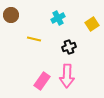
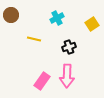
cyan cross: moved 1 px left
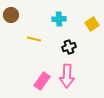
cyan cross: moved 2 px right, 1 px down; rotated 24 degrees clockwise
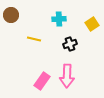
black cross: moved 1 px right, 3 px up
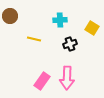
brown circle: moved 1 px left, 1 px down
cyan cross: moved 1 px right, 1 px down
yellow square: moved 4 px down; rotated 24 degrees counterclockwise
pink arrow: moved 2 px down
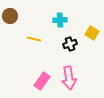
yellow square: moved 5 px down
pink arrow: moved 2 px right; rotated 10 degrees counterclockwise
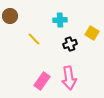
yellow line: rotated 32 degrees clockwise
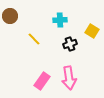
yellow square: moved 2 px up
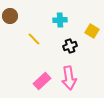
black cross: moved 2 px down
pink rectangle: rotated 12 degrees clockwise
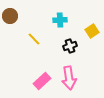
yellow square: rotated 24 degrees clockwise
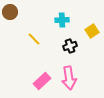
brown circle: moved 4 px up
cyan cross: moved 2 px right
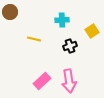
yellow line: rotated 32 degrees counterclockwise
pink arrow: moved 3 px down
